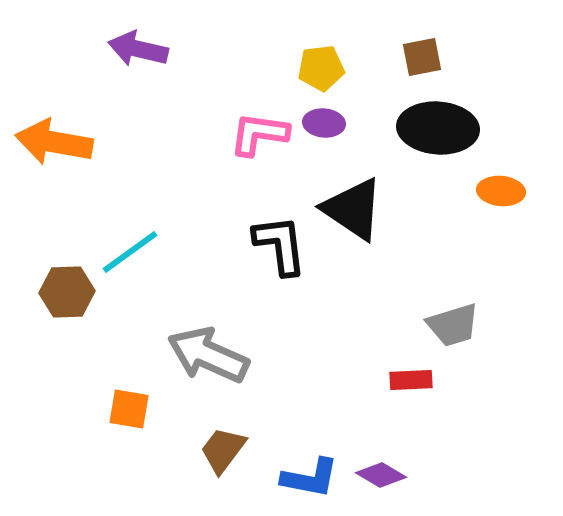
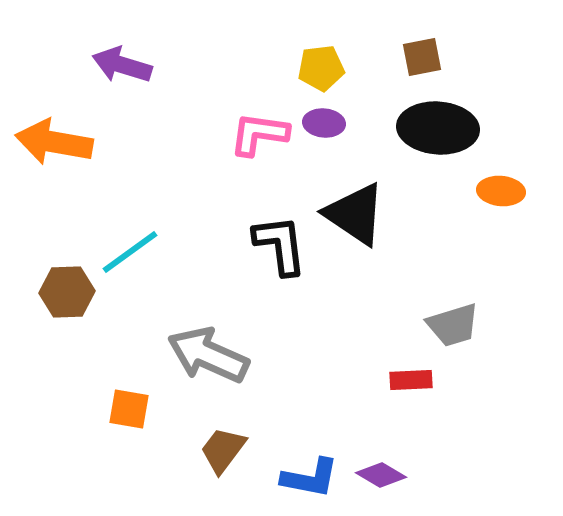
purple arrow: moved 16 px left, 16 px down; rotated 4 degrees clockwise
black triangle: moved 2 px right, 5 px down
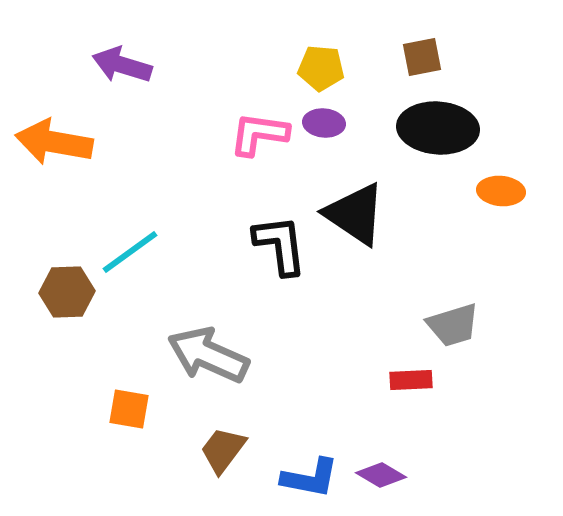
yellow pentagon: rotated 12 degrees clockwise
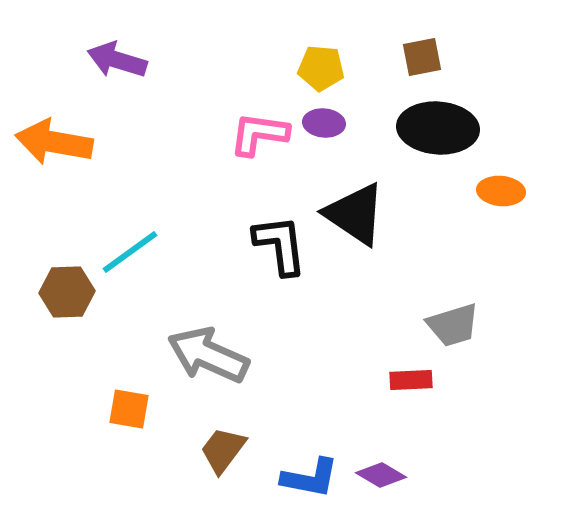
purple arrow: moved 5 px left, 5 px up
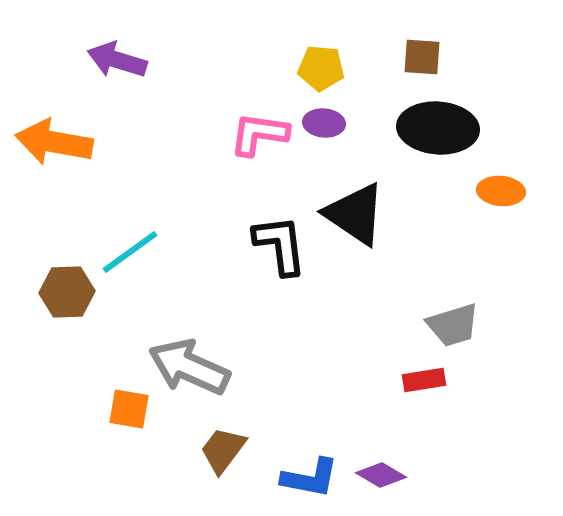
brown square: rotated 15 degrees clockwise
gray arrow: moved 19 px left, 12 px down
red rectangle: moved 13 px right; rotated 6 degrees counterclockwise
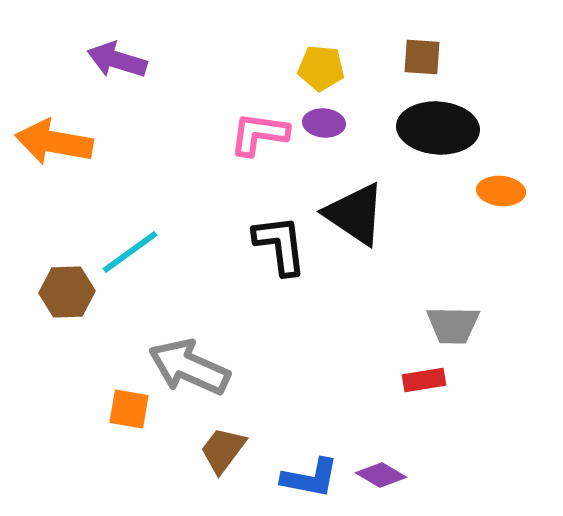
gray trapezoid: rotated 18 degrees clockwise
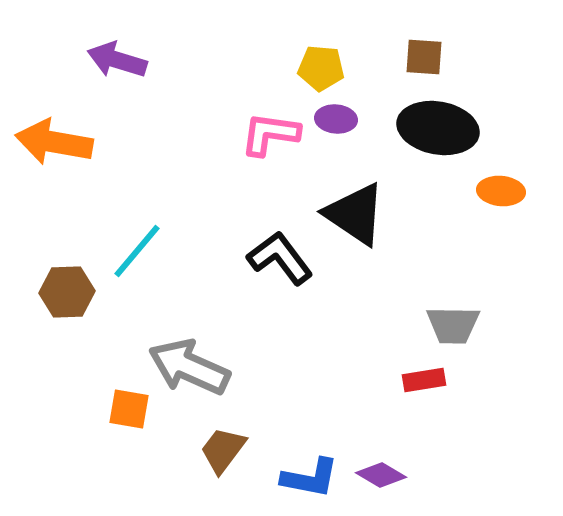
brown square: moved 2 px right
purple ellipse: moved 12 px right, 4 px up
black ellipse: rotated 6 degrees clockwise
pink L-shape: moved 11 px right
black L-shape: moved 13 px down; rotated 30 degrees counterclockwise
cyan line: moved 7 px right, 1 px up; rotated 14 degrees counterclockwise
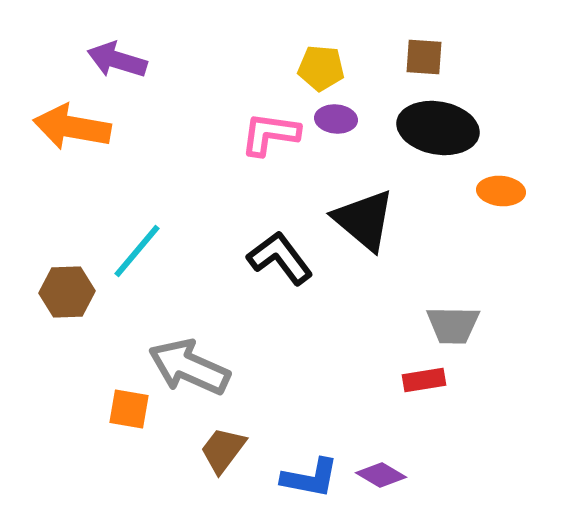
orange arrow: moved 18 px right, 15 px up
black triangle: moved 9 px right, 6 px down; rotated 6 degrees clockwise
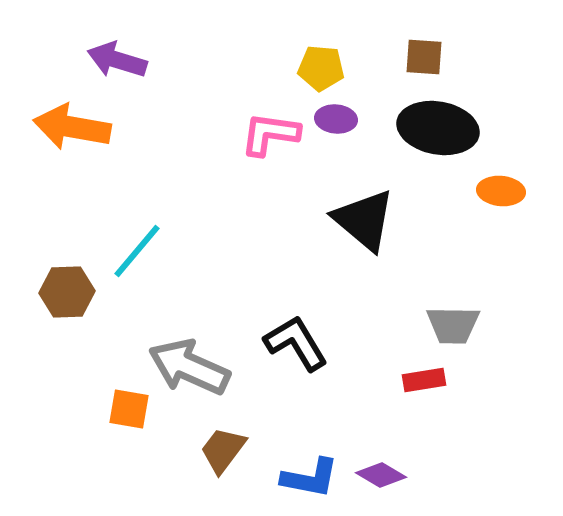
black L-shape: moved 16 px right, 85 px down; rotated 6 degrees clockwise
